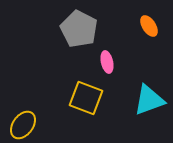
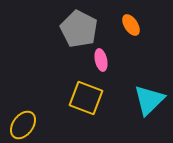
orange ellipse: moved 18 px left, 1 px up
pink ellipse: moved 6 px left, 2 px up
cyan triangle: rotated 24 degrees counterclockwise
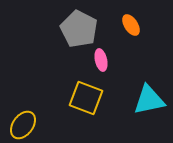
cyan triangle: rotated 32 degrees clockwise
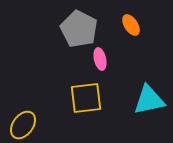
pink ellipse: moved 1 px left, 1 px up
yellow square: rotated 28 degrees counterclockwise
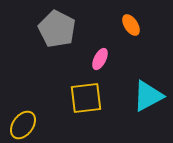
gray pentagon: moved 22 px left
pink ellipse: rotated 40 degrees clockwise
cyan triangle: moved 1 px left, 4 px up; rotated 16 degrees counterclockwise
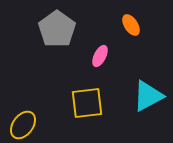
gray pentagon: rotated 9 degrees clockwise
pink ellipse: moved 3 px up
yellow square: moved 1 px right, 5 px down
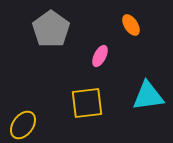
gray pentagon: moved 6 px left
cyan triangle: rotated 20 degrees clockwise
